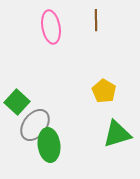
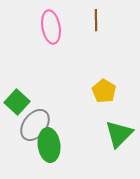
green triangle: moved 2 px right; rotated 28 degrees counterclockwise
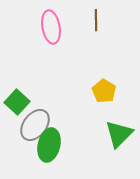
green ellipse: rotated 20 degrees clockwise
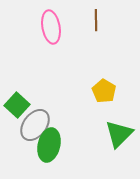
green square: moved 3 px down
